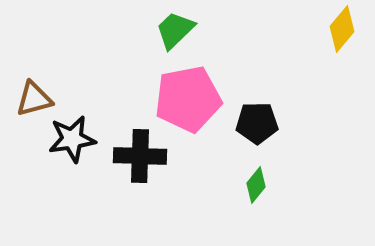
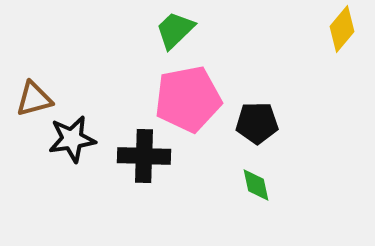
black cross: moved 4 px right
green diamond: rotated 51 degrees counterclockwise
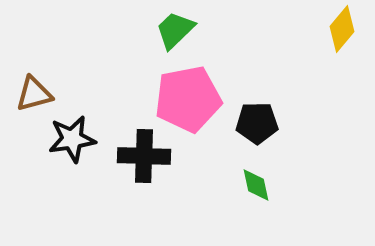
brown triangle: moved 5 px up
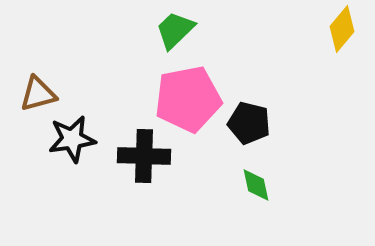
brown triangle: moved 4 px right
black pentagon: moved 8 px left; rotated 15 degrees clockwise
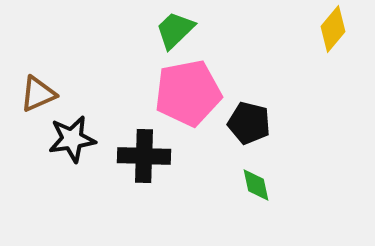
yellow diamond: moved 9 px left
brown triangle: rotated 9 degrees counterclockwise
pink pentagon: moved 6 px up
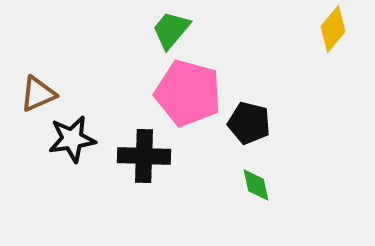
green trapezoid: moved 4 px left; rotated 6 degrees counterclockwise
pink pentagon: rotated 26 degrees clockwise
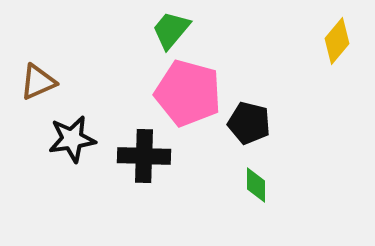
yellow diamond: moved 4 px right, 12 px down
brown triangle: moved 12 px up
green diamond: rotated 12 degrees clockwise
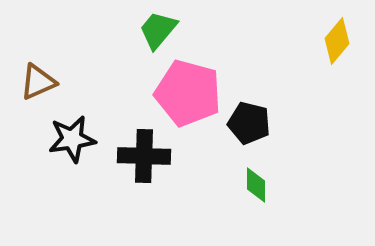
green trapezoid: moved 13 px left
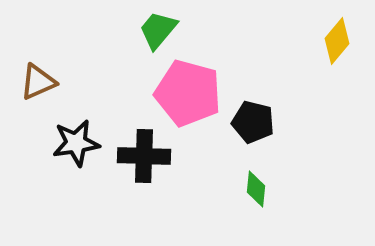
black pentagon: moved 4 px right, 1 px up
black star: moved 4 px right, 4 px down
green diamond: moved 4 px down; rotated 6 degrees clockwise
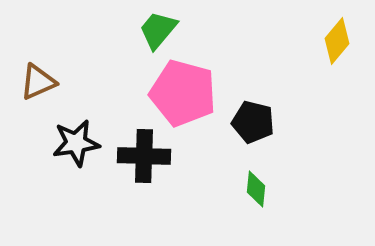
pink pentagon: moved 5 px left
